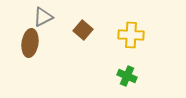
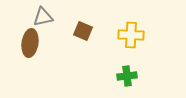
gray triangle: rotated 15 degrees clockwise
brown square: moved 1 px down; rotated 18 degrees counterclockwise
green cross: rotated 30 degrees counterclockwise
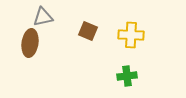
brown square: moved 5 px right
